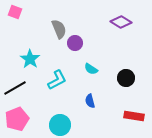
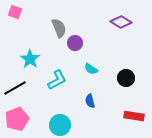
gray semicircle: moved 1 px up
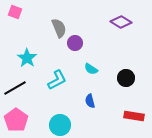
cyan star: moved 3 px left, 1 px up
pink pentagon: moved 1 px left, 1 px down; rotated 15 degrees counterclockwise
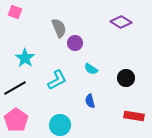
cyan star: moved 2 px left
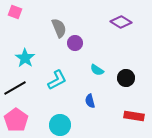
cyan semicircle: moved 6 px right, 1 px down
